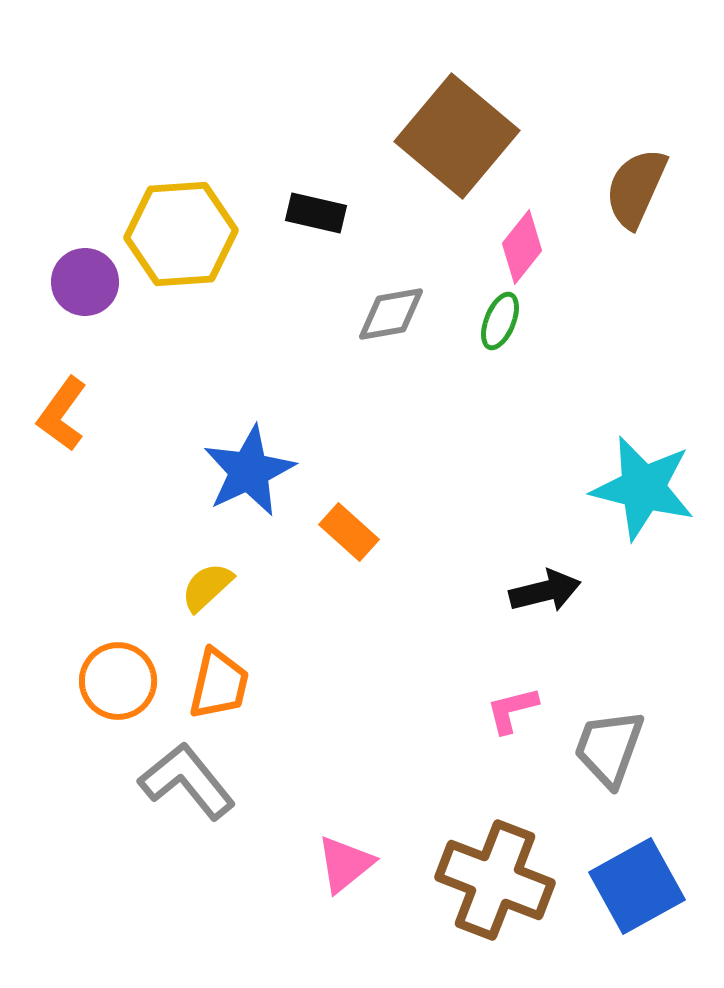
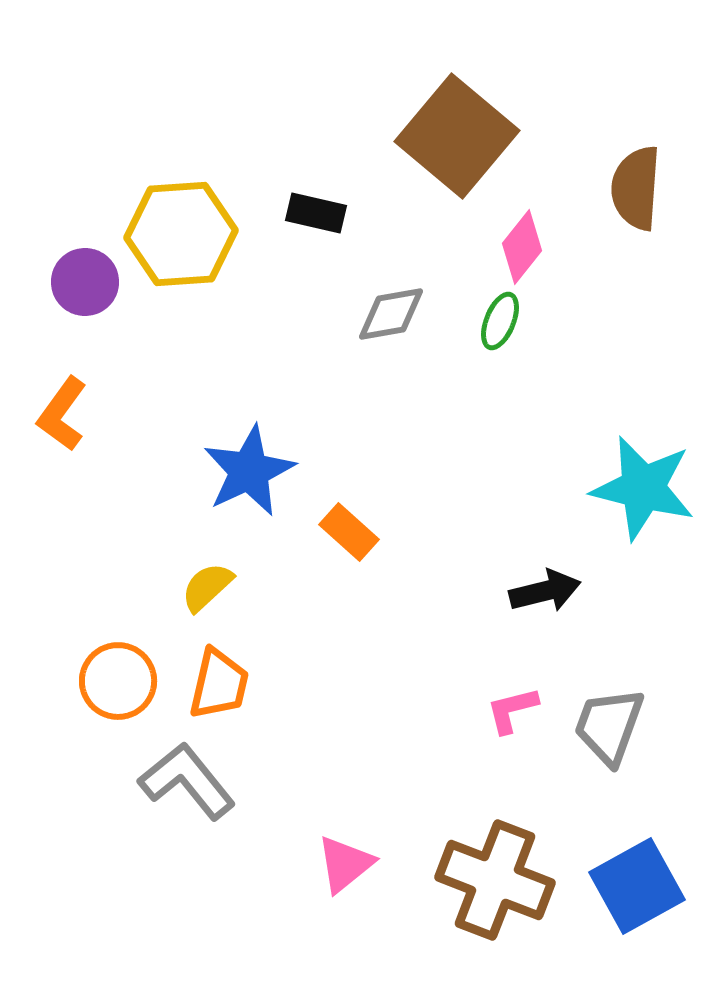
brown semicircle: rotated 20 degrees counterclockwise
gray trapezoid: moved 22 px up
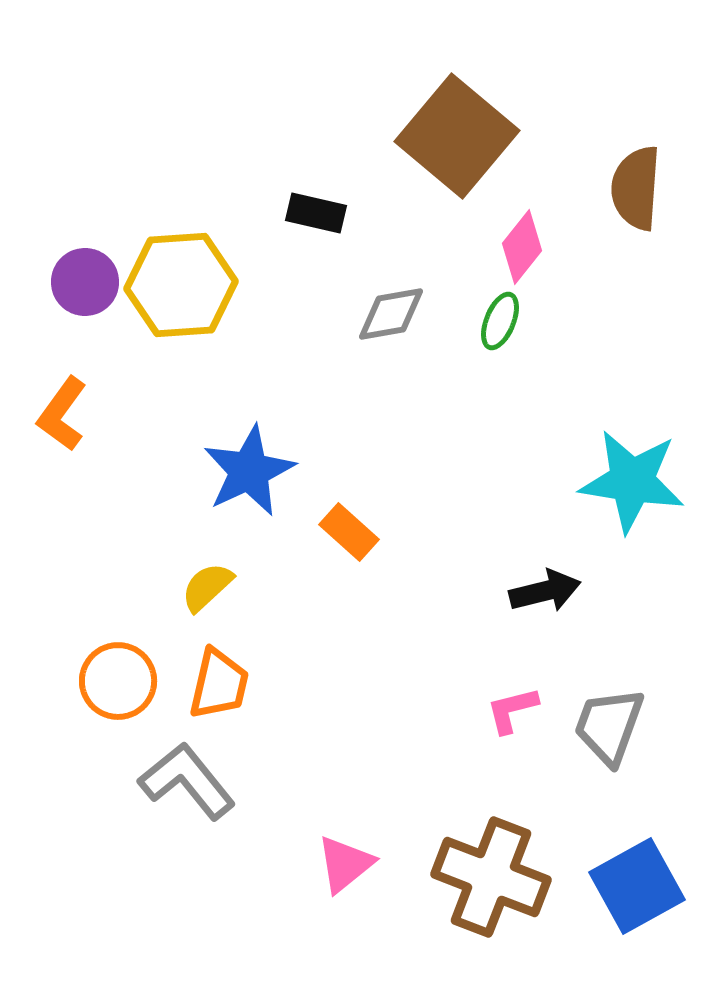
yellow hexagon: moved 51 px down
cyan star: moved 11 px left, 7 px up; rotated 5 degrees counterclockwise
brown cross: moved 4 px left, 3 px up
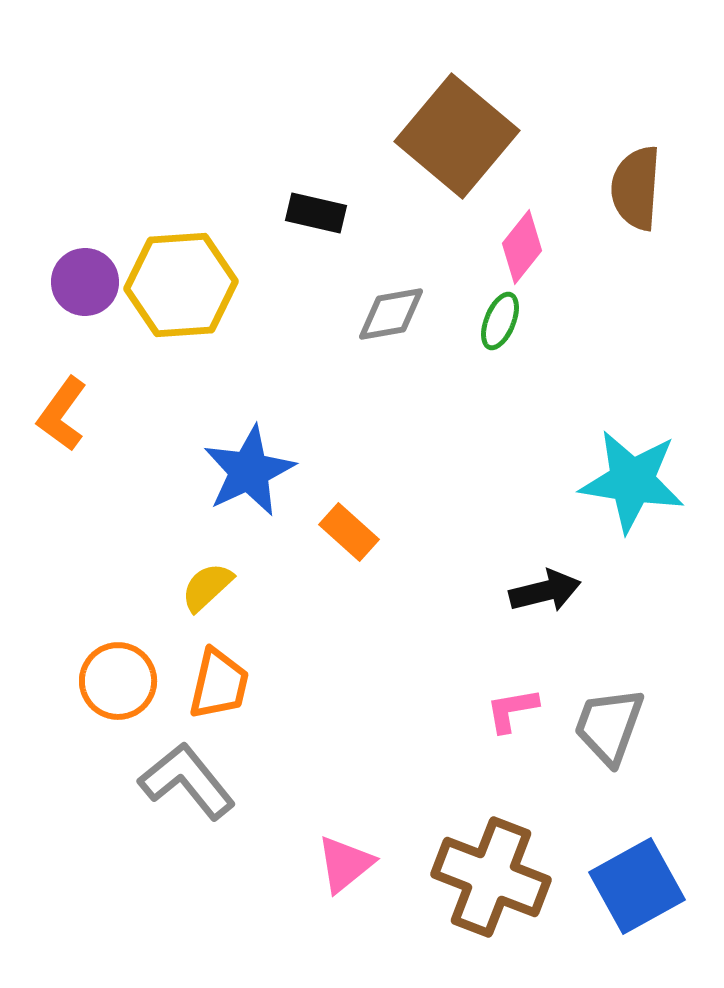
pink L-shape: rotated 4 degrees clockwise
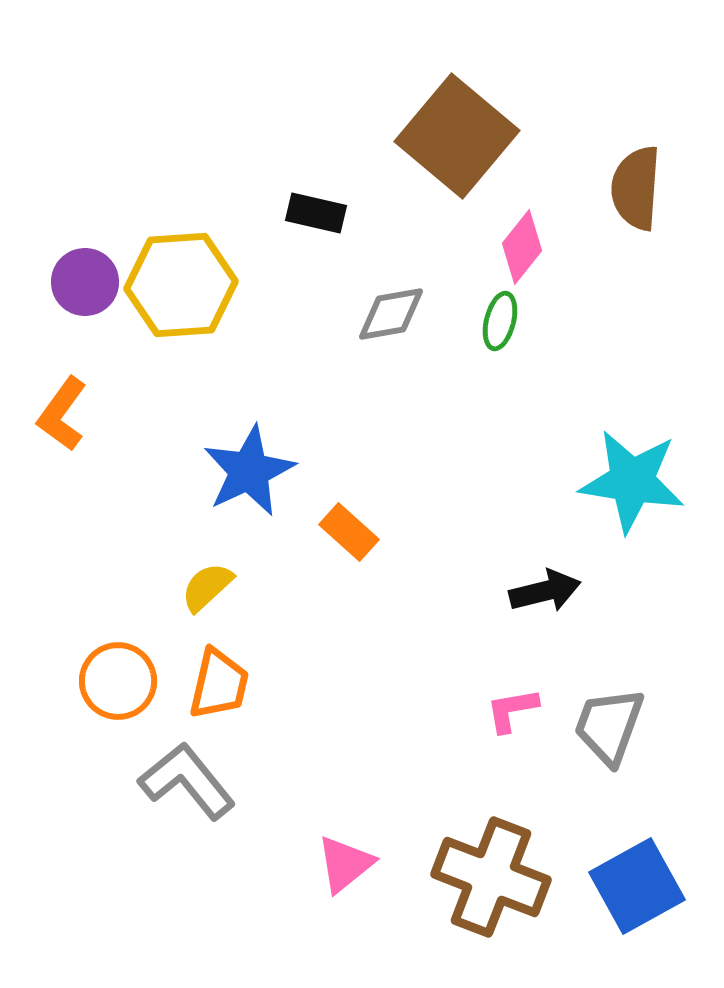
green ellipse: rotated 8 degrees counterclockwise
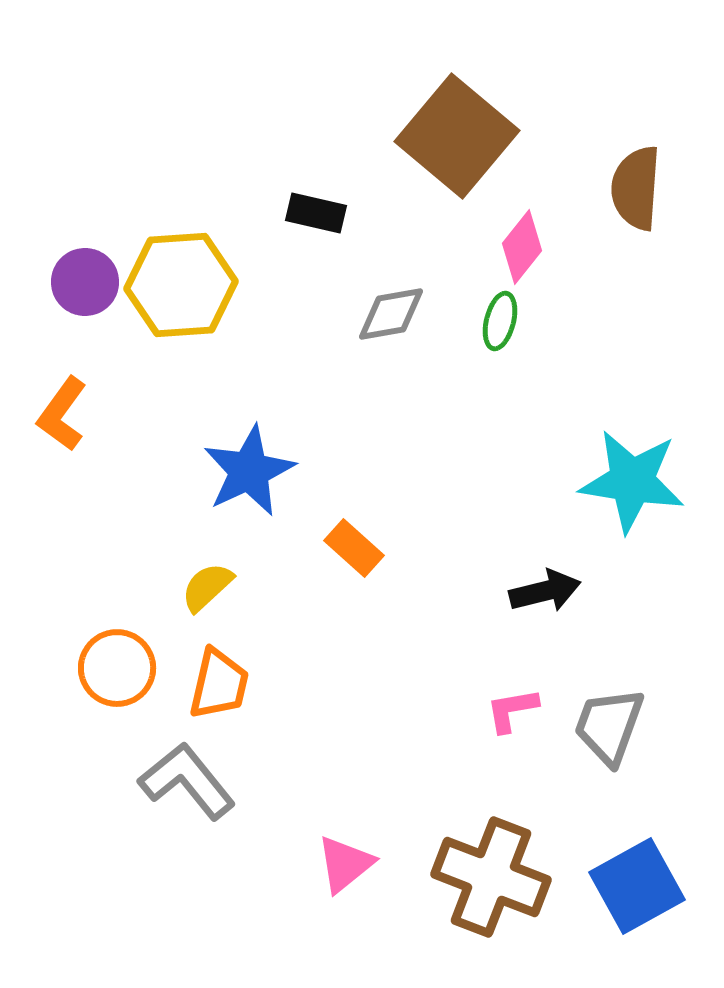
orange rectangle: moved 5 px right, 16 px down
orange circle: moved 1 px left, 13 px up
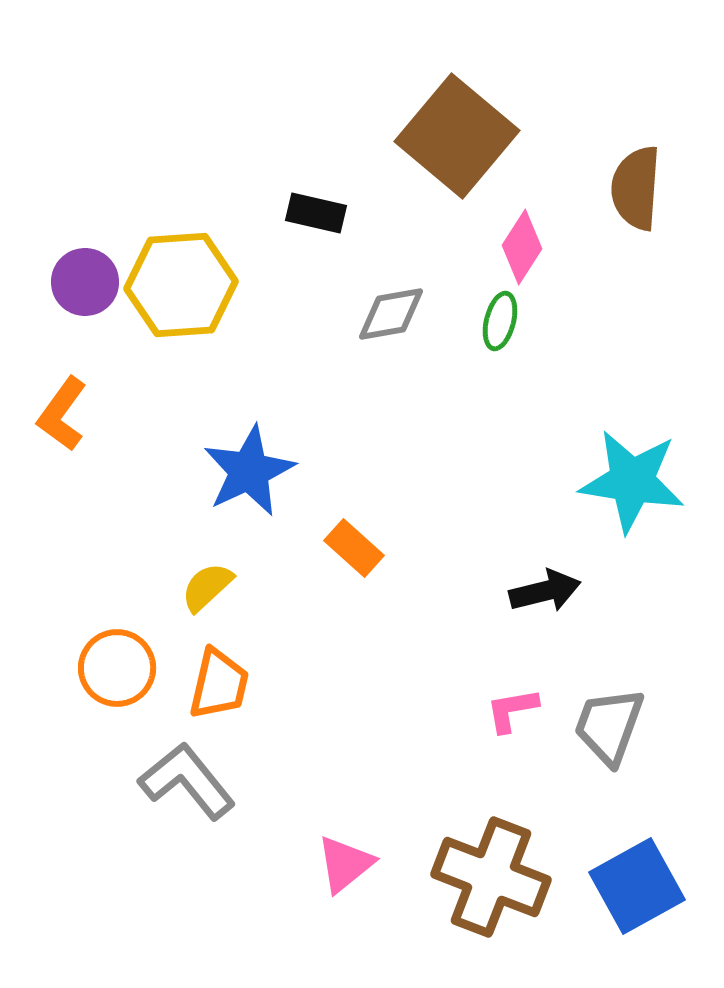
pink diamond: rotated 6 degrees counterclockwise
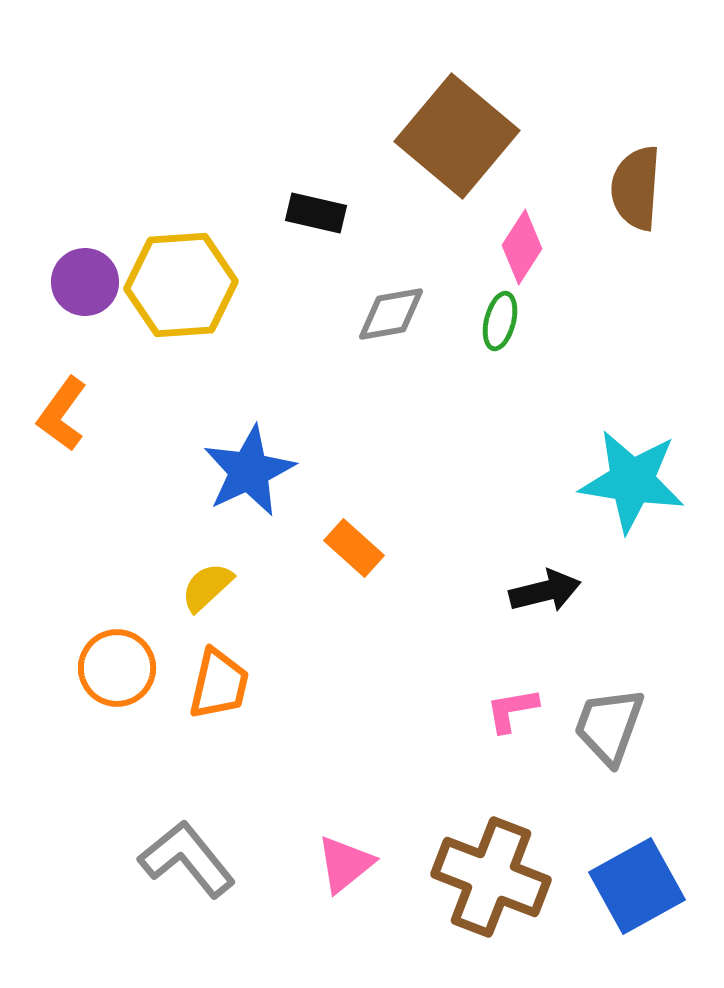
gray L-shape: moved 78 px down
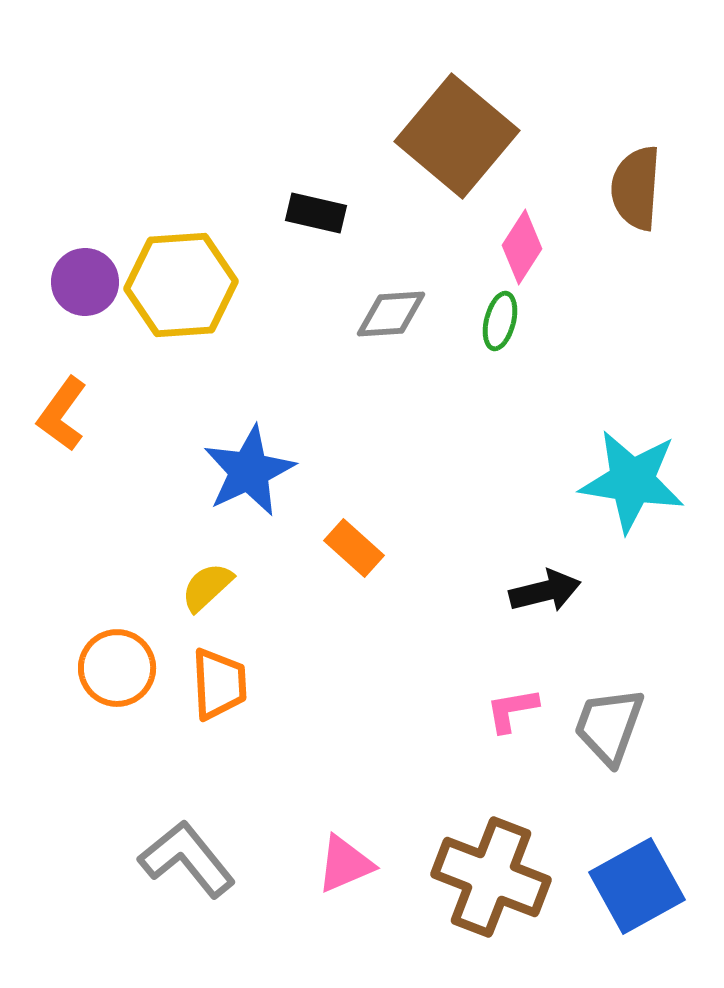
gray diamond: rotated 6 degrees clockwise
orange trapezoid: rotated 16 degrees counterclockwise
pink triangle: rotated 16 degrees clockwise
